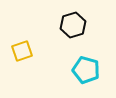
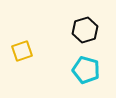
black hexagon: moved 12 px right, 5 px down
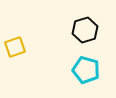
yellow square: moved 7 px left, 4 px up
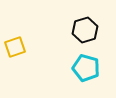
cyan pentagon: moved 2 px up
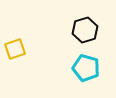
yellow square: moved 2 px down
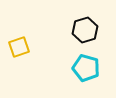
yellow square: moved 4 px right, 2 px up
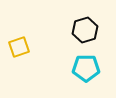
cyan pentagon: rotated 16 degrees counterclockwise
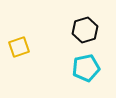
cyan pentagon: rotated 12 degrees counterclockwise
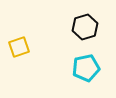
black hexagon: moved 3 px up
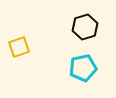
cyan pentagon: moved 3 px left
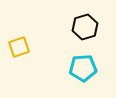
cyan pentagon: rotated 8 degrees clockwise
